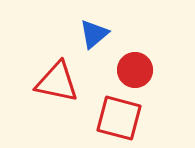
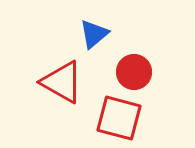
red circle: moved 1 px left, 2 px down
red triangle: moved 5 px right; rotated 18 degrees clockwise
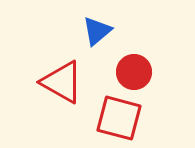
blue triangle: moved 3 px right, 3 px up
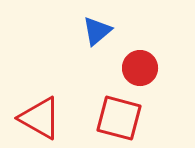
red circle: moved 6 px right, 4 px up
red triangle: moved 22 px left, 36 px down
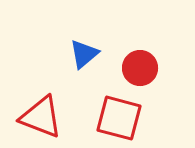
blue triangle: moved 13 px left, 23 px down
red triangle: moved 1 px right, 1 px up; rotated 9 degrees counterclockwise
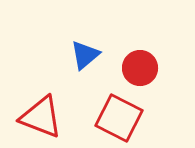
blue triangle: moved 1 px right, 1 px down
red square: rotated 12 degrees clockwise
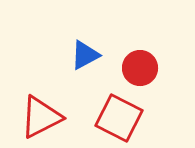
blue triangle: rotated 12 degrees clockwise
red triangle: rotated 48 degrees counterclockwise
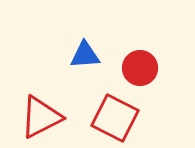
blue triangle: rotated 24 degrees clockwise
red square: moved 4 px left
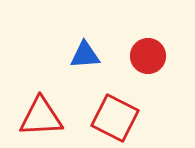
red circle: moved 8 px right, 12 px up
red triangle: rotated 24 degrees clockwise
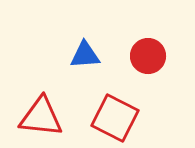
red triangle: rotated 9 degrees clockwise
